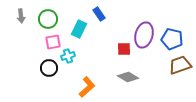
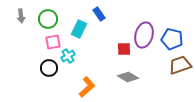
cyan cross: rotated 16 degrees counterclockwise
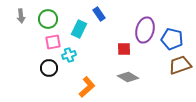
purple ellipse: moved 1 px right, 5 px up
cyan cross: moved 1 px right, 1 px up; rotated 16 degrees clockwise
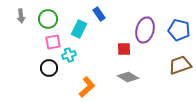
blue pentagon: moved 7 px right, 9 px up
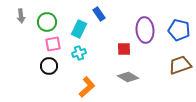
green circle: moved 1 px left, 3 px down
purple ellipse: rotated 20 degrees counterclockwise
pink square: moved 2 px down
cyan cross: moved 10 px right, 2 px up
black circle: moved 2 px up
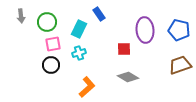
black circle: moved 2 px right, 1 px up
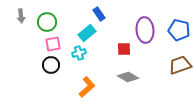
cyan rectangle: moved 8 px right, 4 px down; rotated 24 degrees clockwise
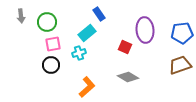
blue pentagon: moved 3 px right, 3 px down; rotated 20 degrees counterclockwise
red square: moved 1 px right, 2 px up; rotated 24 degrees clockwise
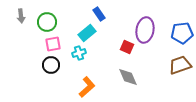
purple ellipse: rotated 15 degrees clockwise
red square: moved 2 px right
gray diamond: rotated 35 degrees clockwise
